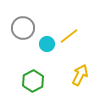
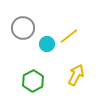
yellow arrow: moved 4 px left
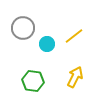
yellow line: moved 5 px right
yellow arrow: moved 1 px left, 2 px down
green hexagon: rotated 25 degrees counterclockwise
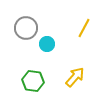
gray circle: moved 3 px right
yellow line: moved 10 px right, 8 px up; rotated 24 degrees counterclockwise
yellow arrow: rotated 15 degrees clockwise
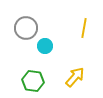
yellow line: rotated 18 degrees counterclockwise
cyan circle: moved 2 px left, 2 px down
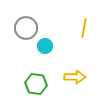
yellow arrow: rotated 50 degrees clockwise
green hexagon: moved 3 px right, 3 px down
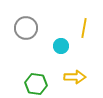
cyan circle: moved 16 px right
